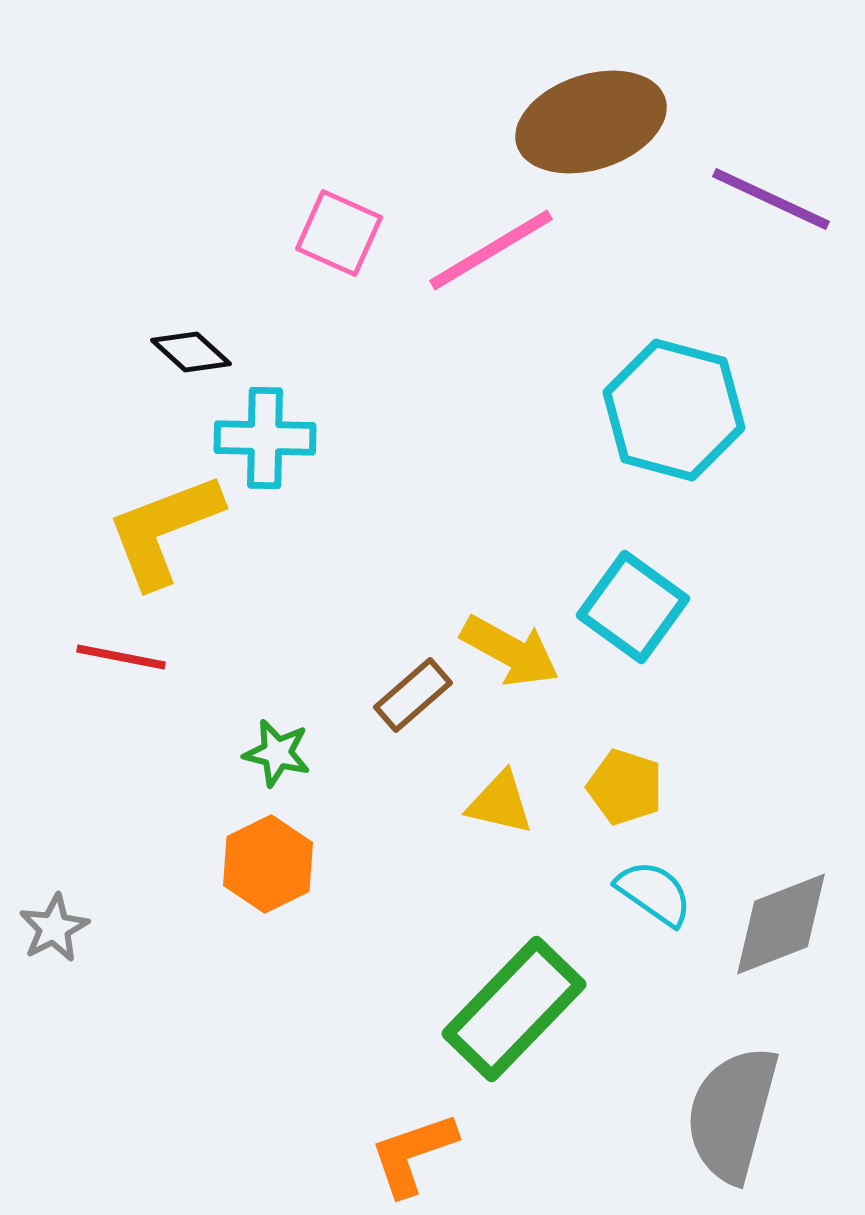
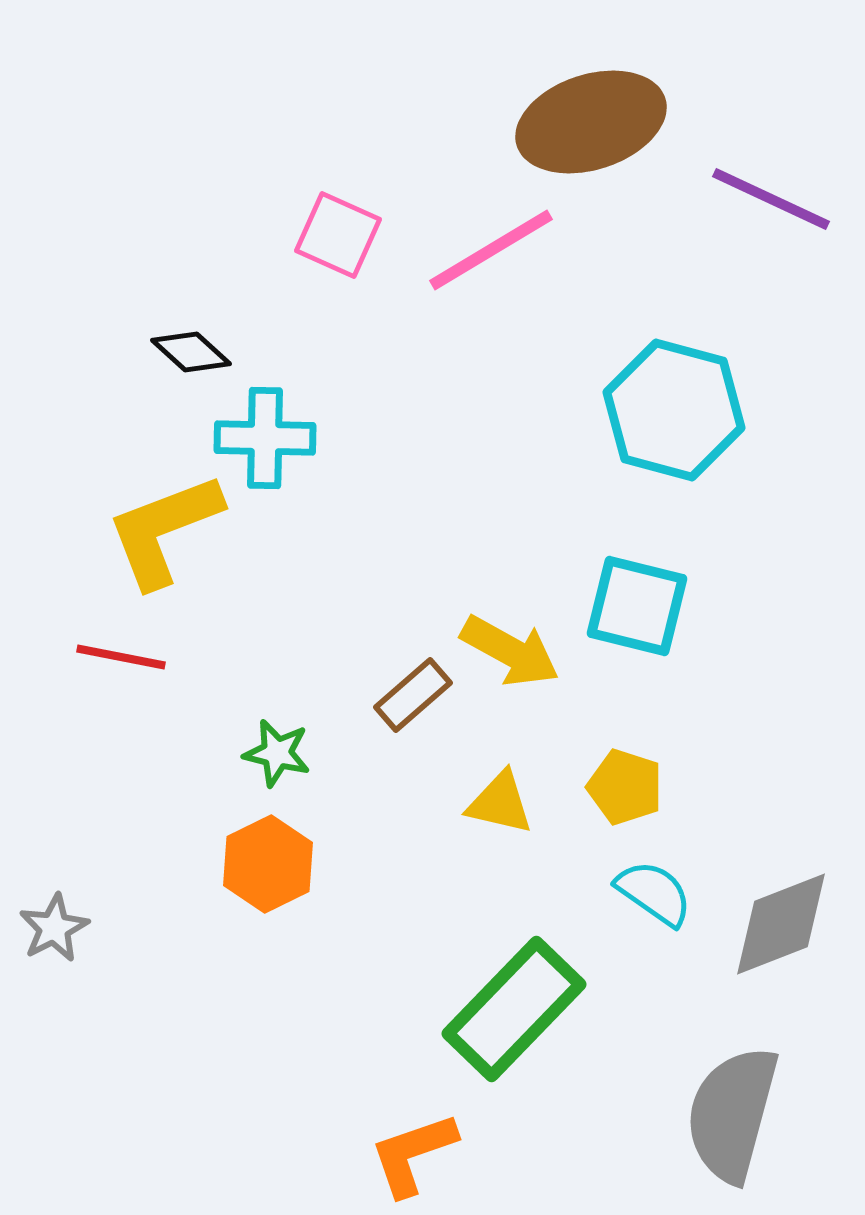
pink square: moved 1 px left, 2 px down
cyan square: moved 4 px right, 1 px up; rotated 22 degrees counterclockwise
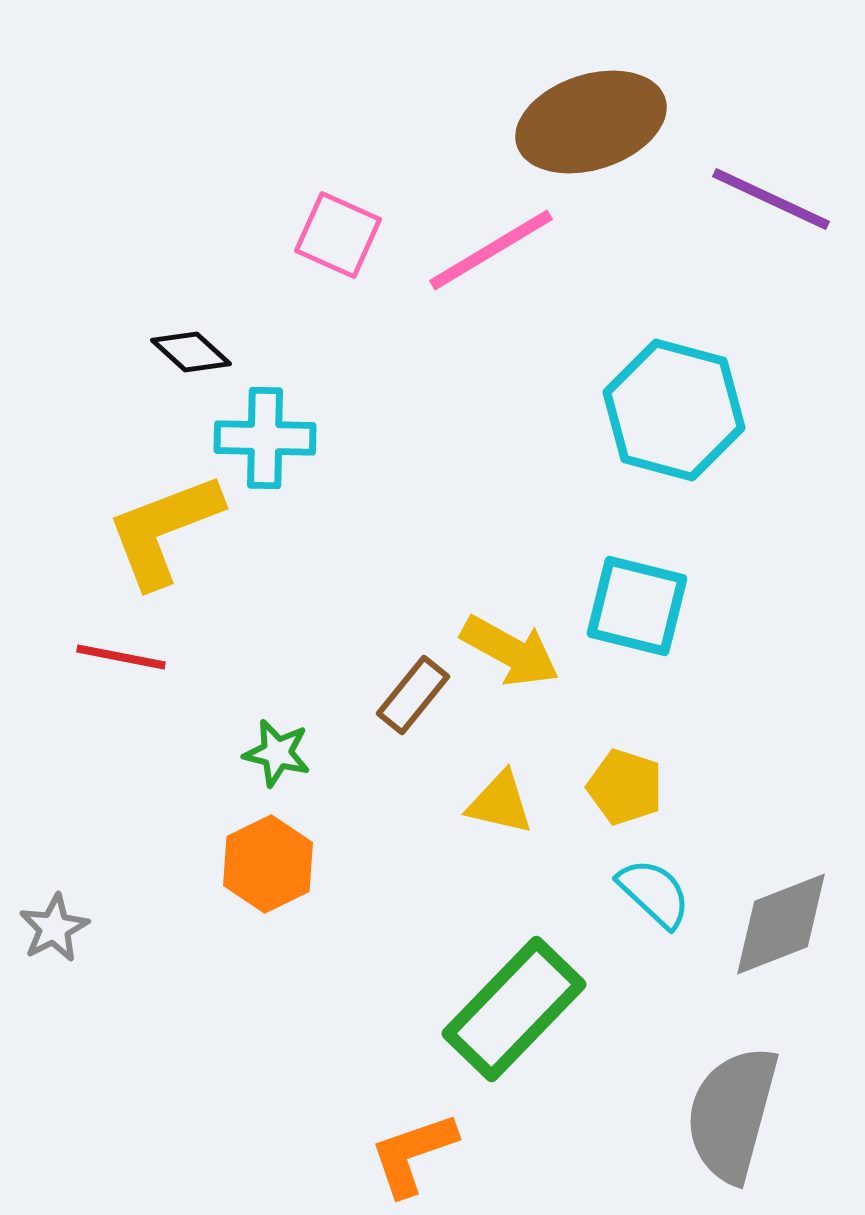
brown rectangle: rotated 10 degrees counterclockwise
cyan semicircle: rotated 8 degrees clockwise
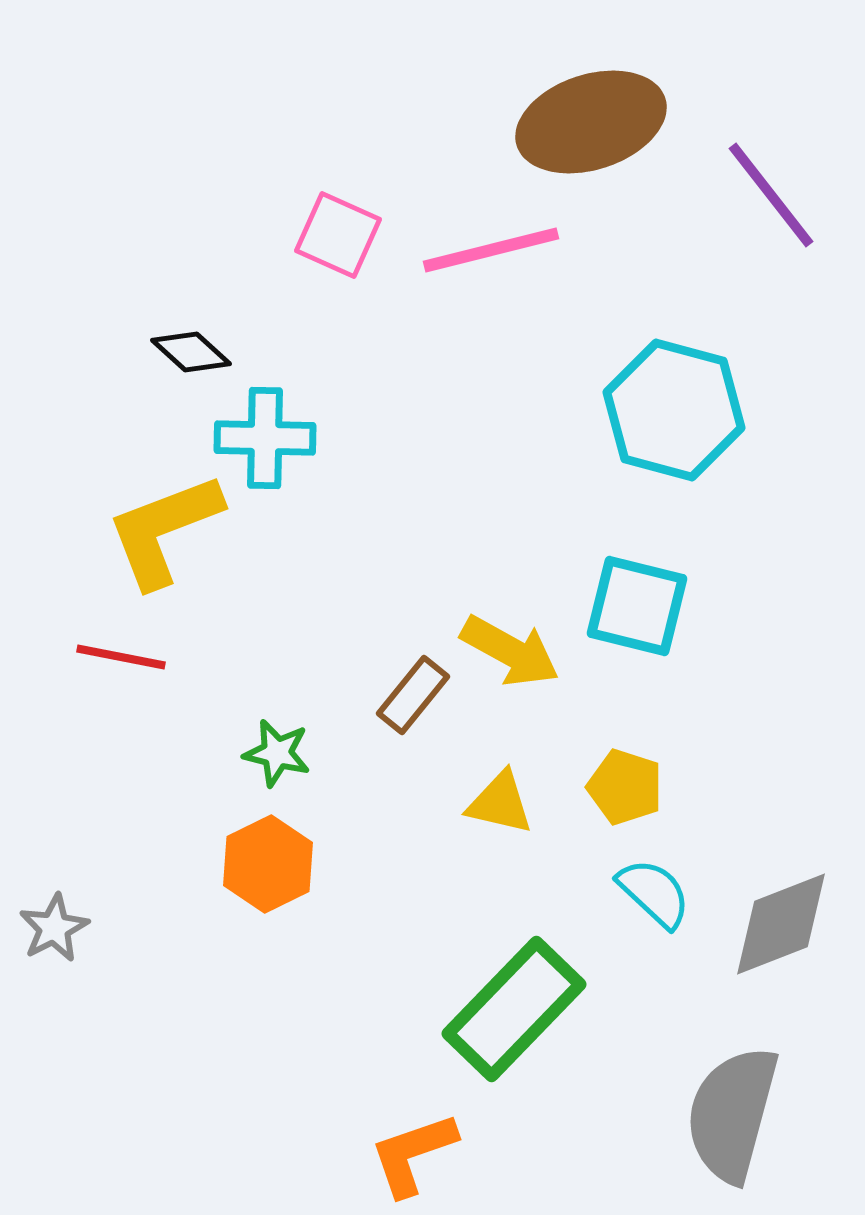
purple line: moved 4 px up; rotated 27 degrees clockwise
pink line: rotated 17 degrees clockwise
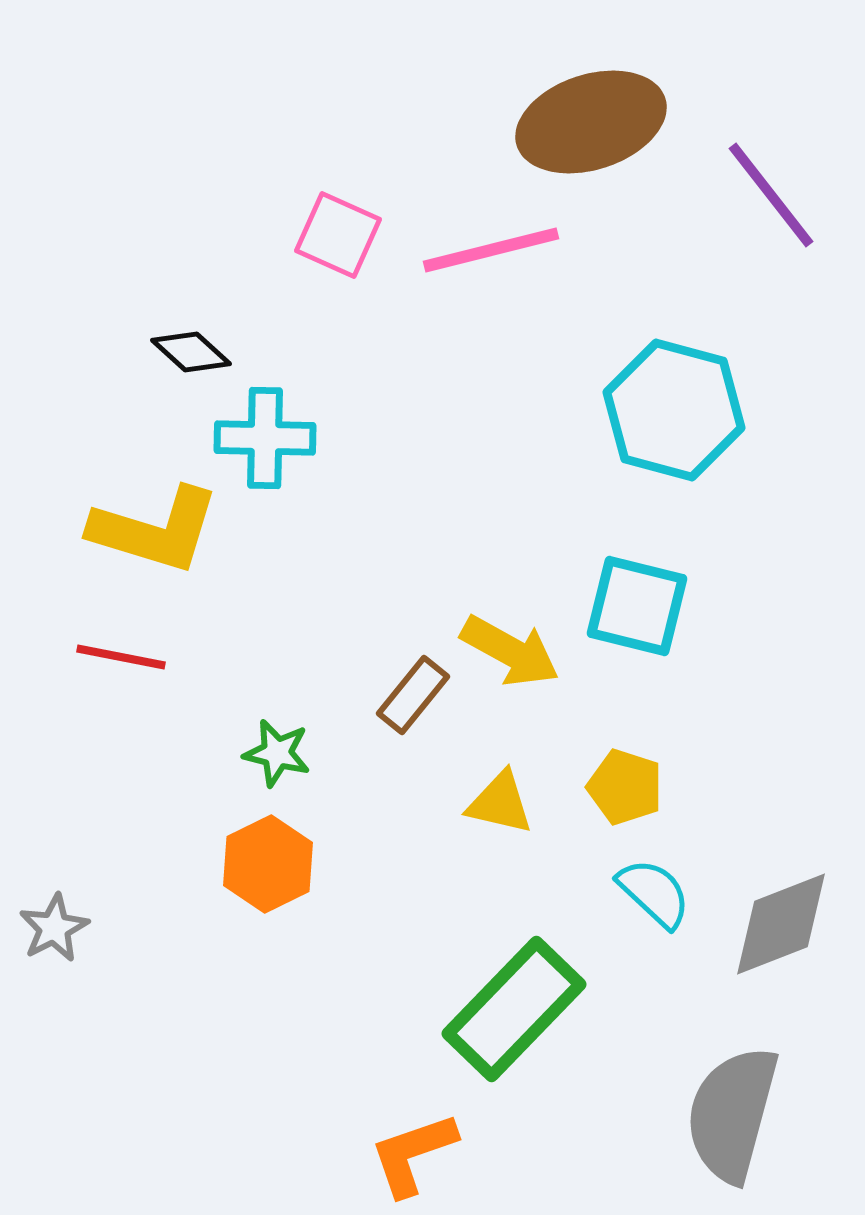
yellow L-shape: moved 9 px left; rotated 142 degrees counterclockwise
